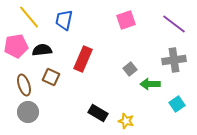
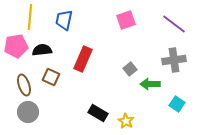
yellow line: moved 1 px right; rotated 45 degrees clockwise
cyan square: rotated 21 degrees counterclockwise
yellow star: rotated 14 degrees clockwise
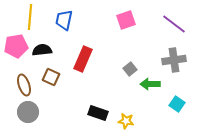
black rectangle: rotated 12 degrees counterclockwise
yellow star: rotated 21 degrees counterclockwise
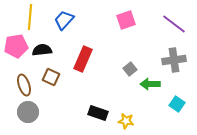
blue trapezoid: rotated 30 degrees clockwise
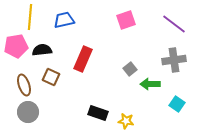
blue trapezoid: rotated 35 degrees clockwise
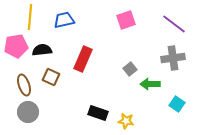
gray cross: moved 1 px left, 2 px up
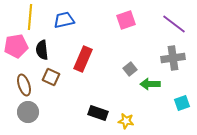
black semicircle: rotated 90 degrees counterclockwise
cyan square: moved 5 px right, 1 px up; rotated 35 degrees clockwise
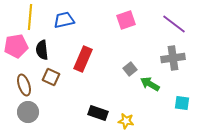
green arrow: rotated 30 degrees clockwise
cyan square: rotated 28 degrees clockwise
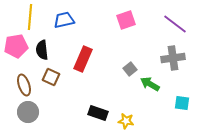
purple line: moved 1 px right
